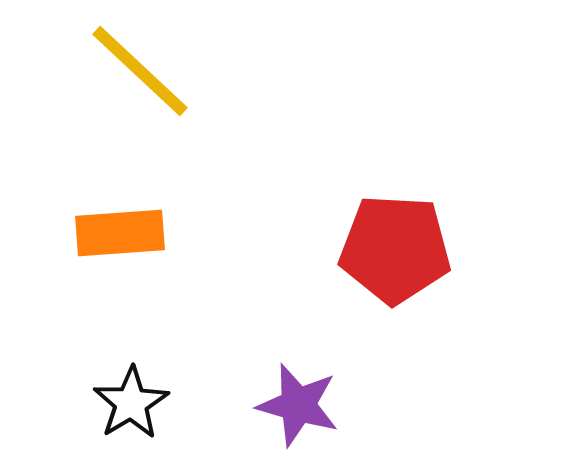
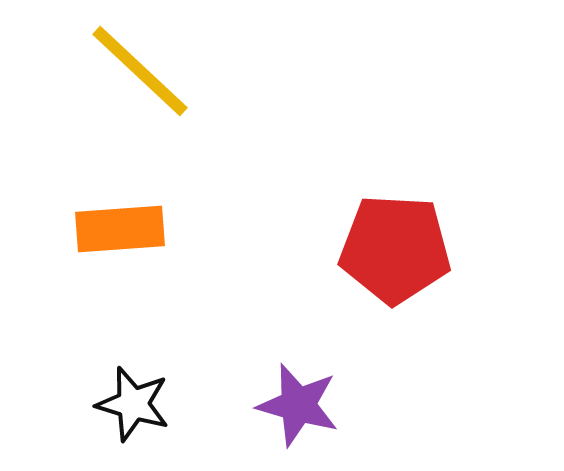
orange rectangle: moved 4 px up
black star: moved 2 px right, 1 px down; rotated 24 degrees counterclockwise
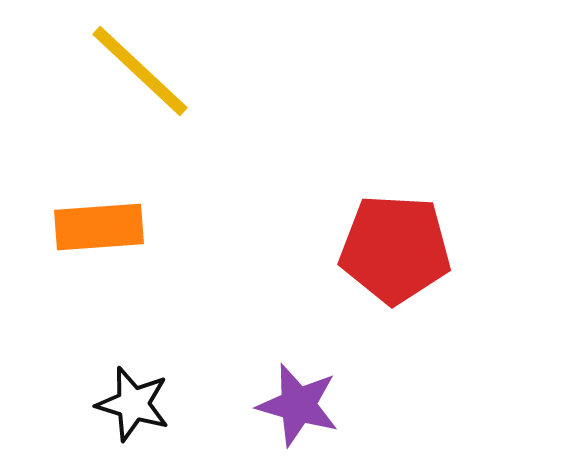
orange rectangle: moved 21 px left, 2 px up
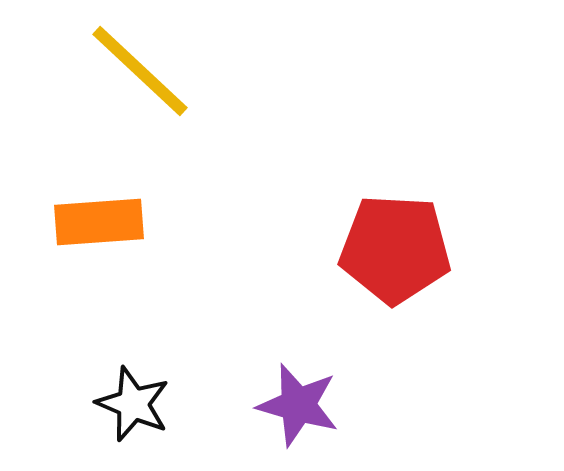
orange rectangle: moved 5 px up
black star: rotated 6 degrees clockwise
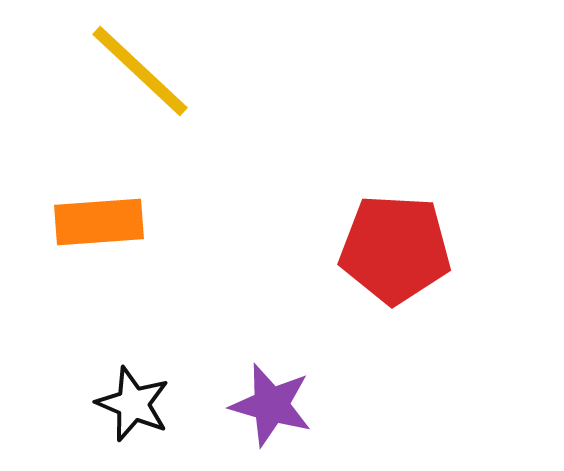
purple star: moved 27 px left
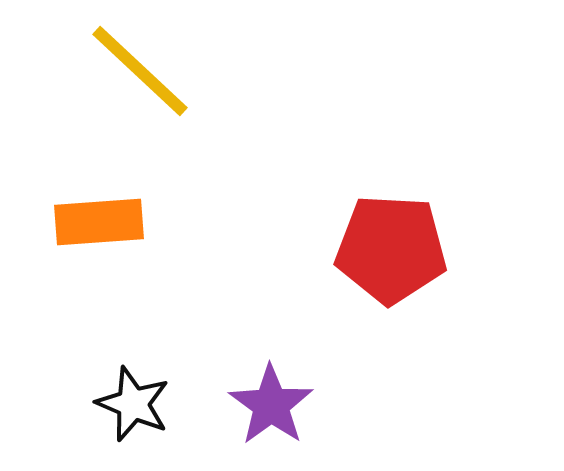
red pentagon: moved 4 px left
purple star: rotated 20 degrees clockwise
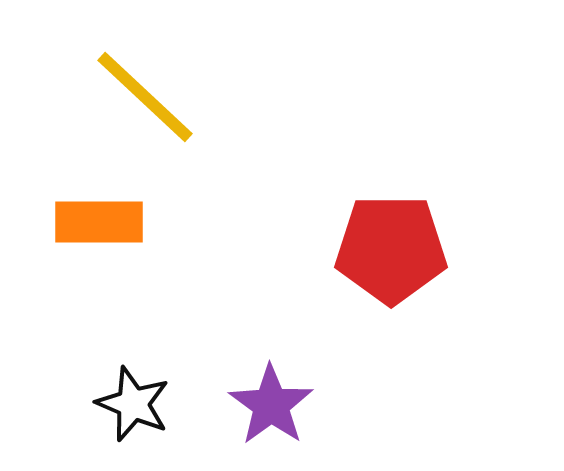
yellow line: moved 5 px right, 26 px down
orange rectangle: rotated 4 degrees clockwise
red pentagon: rotated 3 degrees counterclockwise
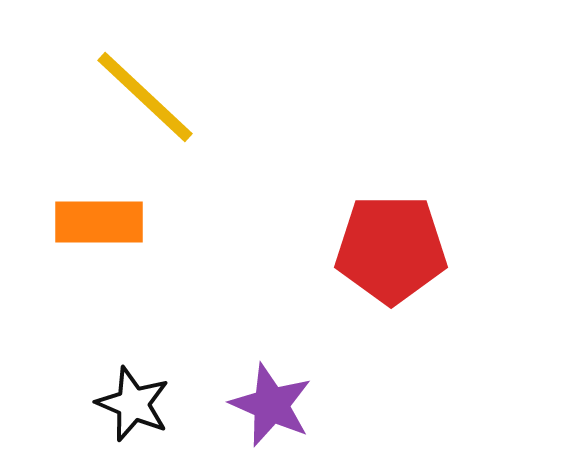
purple star: rotated 12 degrees counterclockwise
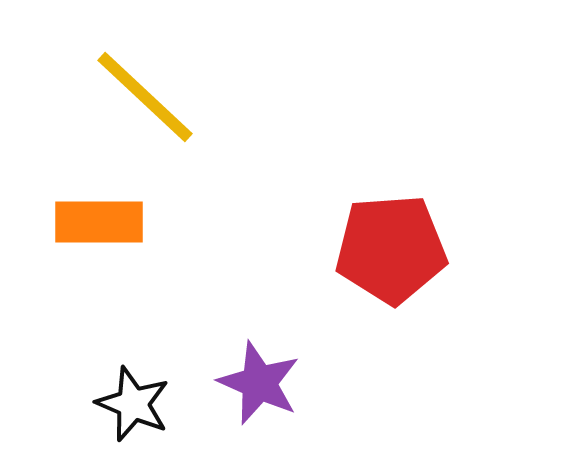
red pentagon: rotated 4 degrees counterclockwise
purple star: moved 12 px left, 22 px up
